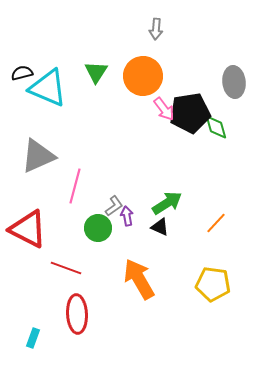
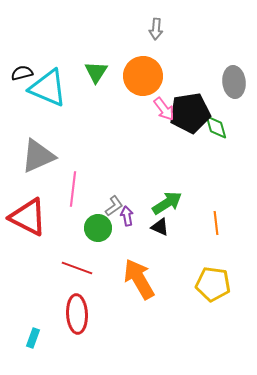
pink line: moved 2 px left, 3 px down; rotated 8 degrees counterclockwise
orange line: rotated 50 degrees counterclockwise
red triangle: moved 12 px up
red line: moved 11 px right
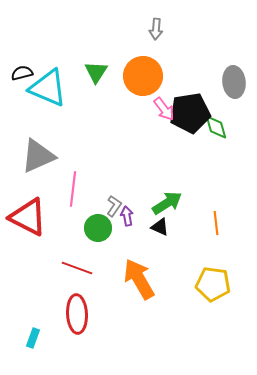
gray L-shape: rotated 20 degrees counterclockwise
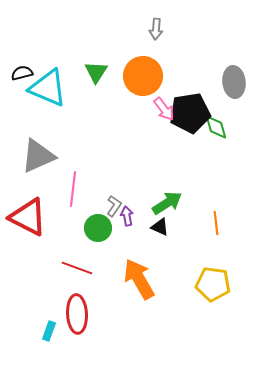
cyan rectangle: moved 16 px right, 7 px up
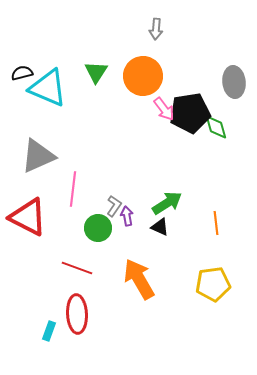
yellow pentagon: rotated 16 degrees counterclockwise
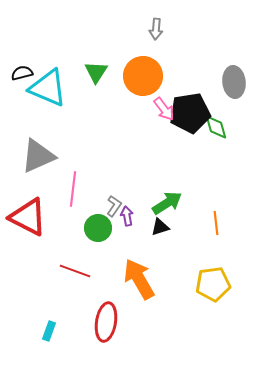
black triangle: rotated 42 degrees counterclockwise
red line: moved 2 px left, 3 px down
red ellipse: moved 29 px right, 8 px down; rotated 12 degrees clockwise
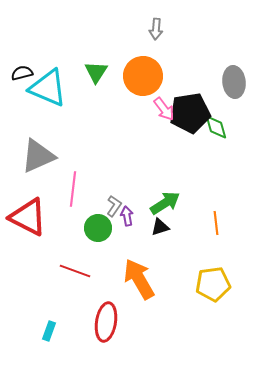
green arrow: moved 2 px left
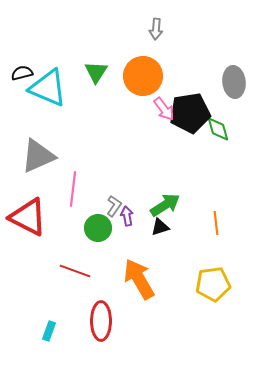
green diamond: moved 2 px right, 2 px down
green arrow: moved 2 px down
red ellipse: moved 5 px left, 1 px up; rotated 9 degrees counterclockwise
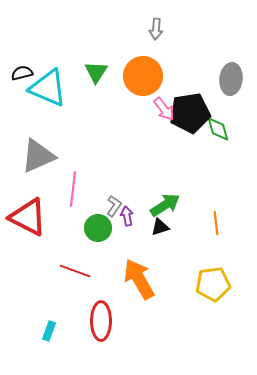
gray ellipse: moved 3 px left, 3 px up; rotated 12 degrees clockwise
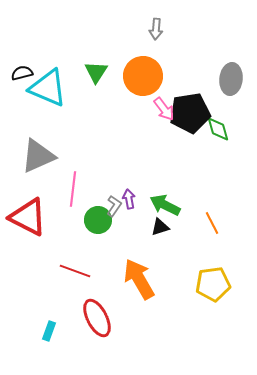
green arrow: rotated 120 degrees counterclockwise
purple arrow: moved 2 px right, 17 px up
orange line: moved 4 px left; rotated 20 degrees counterclockwise
green circle: moved 8 px up
red ellipse: moved 4 px left, 3 px up; rotated 27 degrees counterclockwise
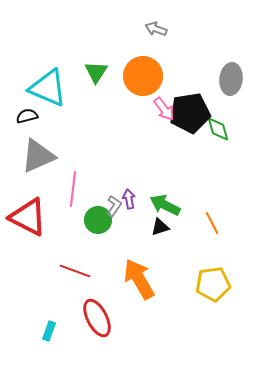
gray arrow: rotated 105 degrees clockwise
black semicircle: moved 5 px right, 43 px down
